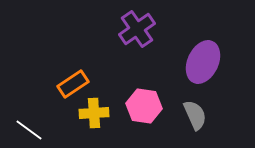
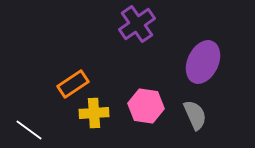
purple cross: moved 5 px up
pink hexagon: moved 2 px right
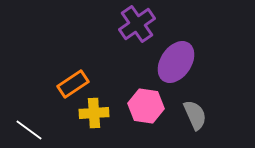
purple ellipse: moved 27 px left; rotated 9 degrees clockwise
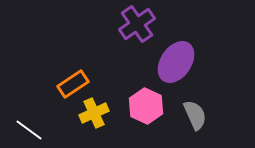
pink hexagon: rotated 16 degrees clockwise
yellow cross: rotated 20 degrees counterclockwise
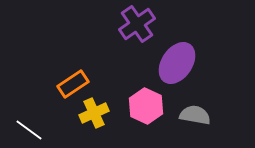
purple ellipse: moved 1 px right, 1 px down
gray semicircle: rotated 56 degrees counterclockwise
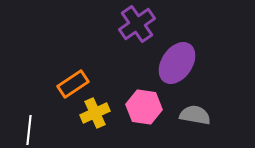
pink hexagon: moved 2 px left, 1 px down; rotated 16 degrees counterclockwise
yellow cross: moved 1 px right
white line: rotated 60 degrees clockwise
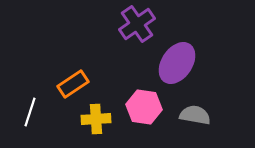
yellow cross: moved 1 px right, 6 px down; rotated 20 degrees clockwise
white line: moved 1 px right, 18 px up; rotated 12 degrees clockwise
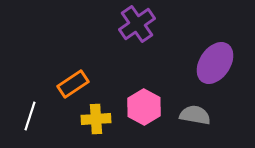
purple ellipse: moved 38 px right
pink hexagon: rotated 20 degrees clockwise
white line: moved 4 px down
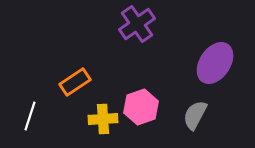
orange rectangle: moved 2 px right, 2 px up
pink hexagon: moved 3 px left; rotated 12 degrees clockwise
gray semicircle: rotated 72 degrees counterclockwise
yellow cross: moved 7 px right
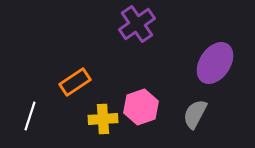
gray semicircle: moved 1 px up
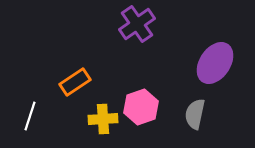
gray semicircle: rotated 16 degrees counterclockwise
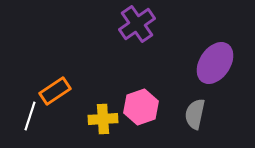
orange rectangle: moved 20 px left, 9 px down
